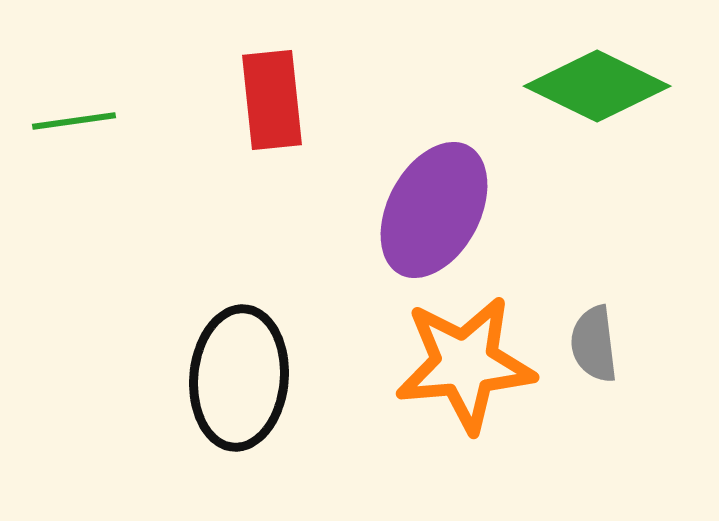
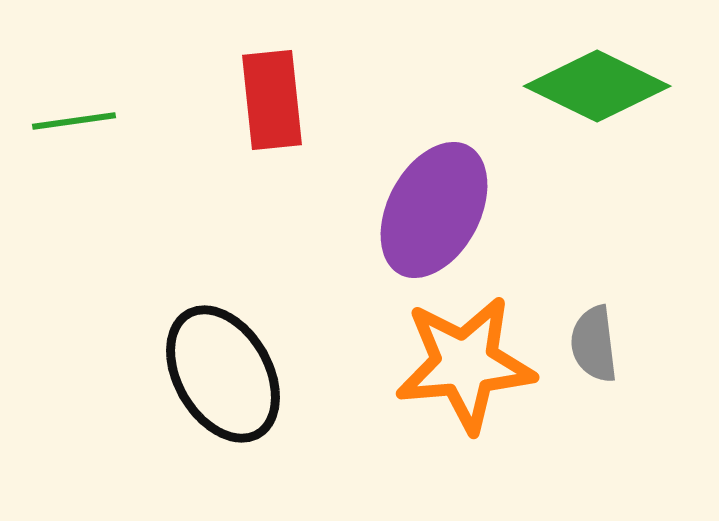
black ellipse: moved 16 px left, 4 px up; rotated 35 degrees counterclockwise
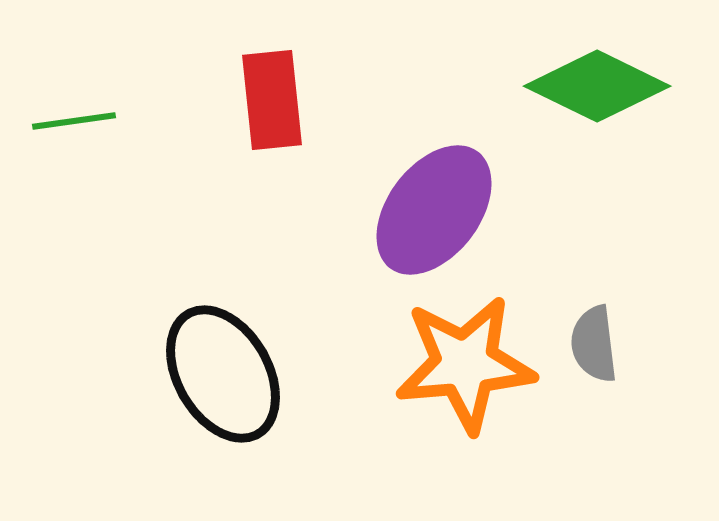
purple ellipse: rotated 9 degrees clockwise
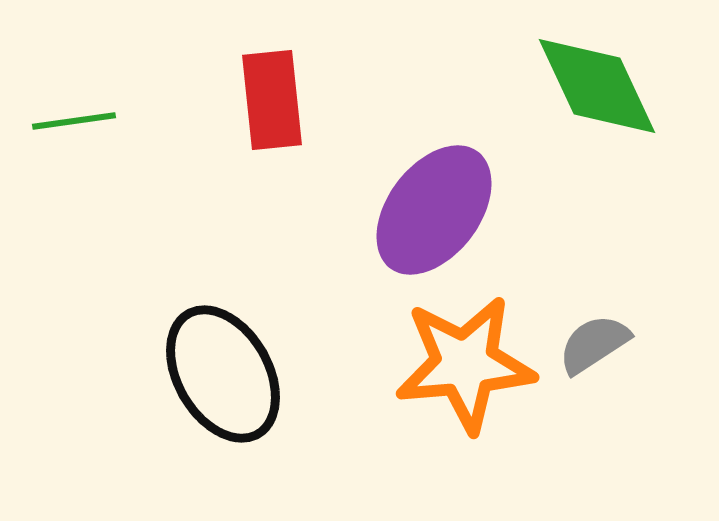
green diamond: rotated 39 degrees clockwise
gray semicircle: rotated 64 degrees clockwise
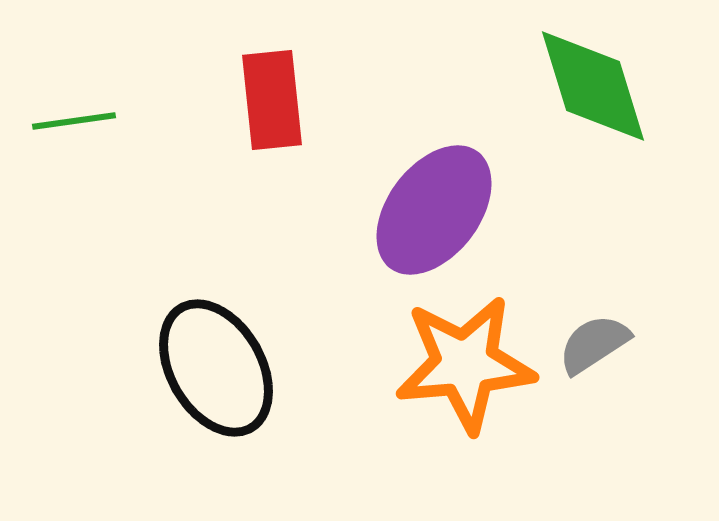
green diamond: moved 4 px left; rotated 8 degrees clockwise
black ellipse: moved 7 px left, 6 px up
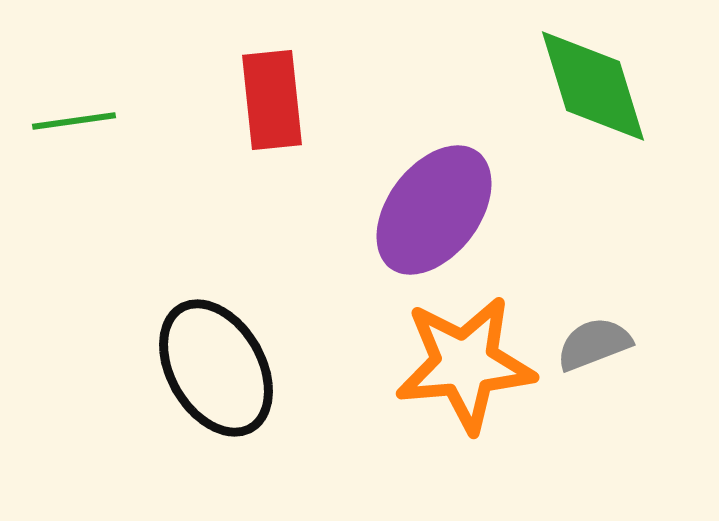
gray semicircle: rotated 12 degrees clockwise
